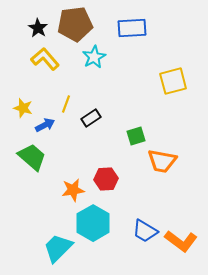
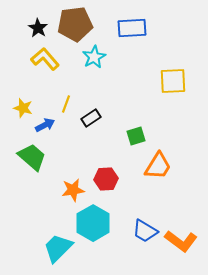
yellow square: rotated 12 degrees clockwise
orange trapezoid: moved 4 px left, 5 px down; rotated 68 degrees counterclockwise
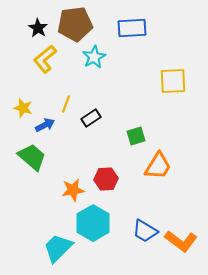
yellow L-shape: rotated 88 degrees counterclockwise
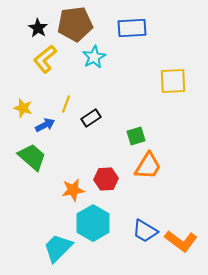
orange trapezoid: moved 10 px left
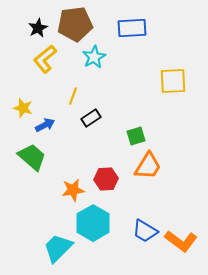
black star: rotated 12 degrees clockwise
yellow line: moved 7 px right, 8 px up
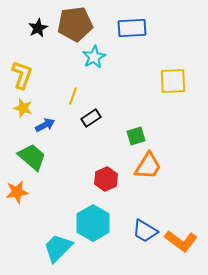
yellow L-shape: moved 23 px left, 16 px down; rotated 148 degrees clockwise
red hexagon: rotated 20 degrees counterclockwise
orange star: moved 56 px left, 2 px down
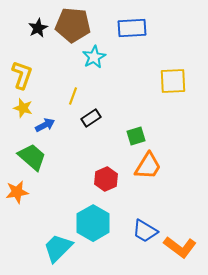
brown pentagon: moved 2 px left, 1 px down; rotated 12 degrees clockwise
orange L-shape: moved 1 px left, 6 px down
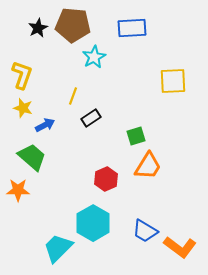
orange star: moved 1 px right, 2 px up; rotated 10 degrees clockwise
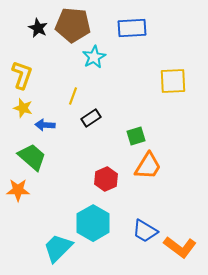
black star: rotated 18 degrees counterclockwise
blue arrow: rotated 150 degrees counterclockwise
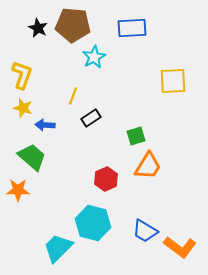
cyan hexagon: rotated 16 degrees counterclockwise
